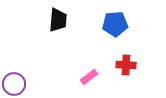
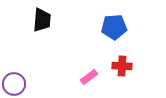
black trapezoid: moved 16 px left
blue pentagon: moved 1 px left, 3 px down
red cross: moved 4 px left, 1 px down
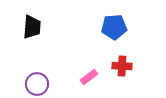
black trapezoid: moved 10 px left, 7 px down
purple circle: moved 23 px right
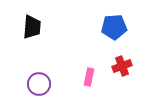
red cross: rotated 24 degrees counterclockwise
pink rectangle: rotated 42 degrees counterclockwise
purple circle: moved 2 px right
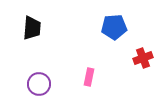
black trapezoid: moved 1 px down
red cross: moved 21 px right, 8 px up
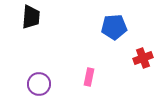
black trapezoid: moved 1 px left, 11 px up
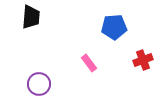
red cross: moved 2 px down
pink rectangle: moved 14 px up; rotated 48 degrees counterclockwise
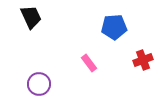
black trapezoid: rotated 30 degrees counterclockwise
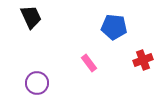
blue pentagon: rotated 10 degrees clockwise
purple circle: moved 2 px left, 1 px up
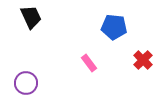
red cross: rotated 24 degrees counterclockwise
purple circle: moved 11 px left
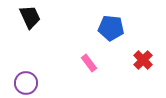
black trapezoid: moved 1 px left
blue pentagon: moved 3 px left, 1 px down
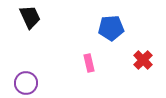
blue pentagon: rotated 10 degrees counterclockwise
pink rectangle: rotated 24 degrees clockwise
